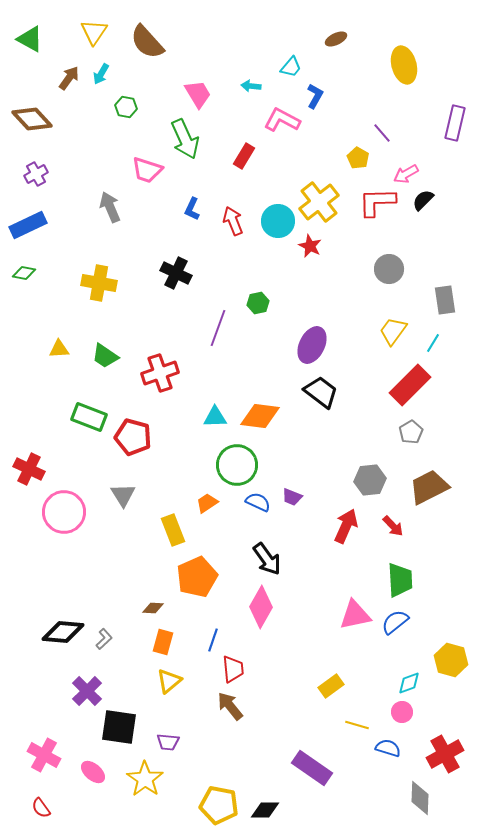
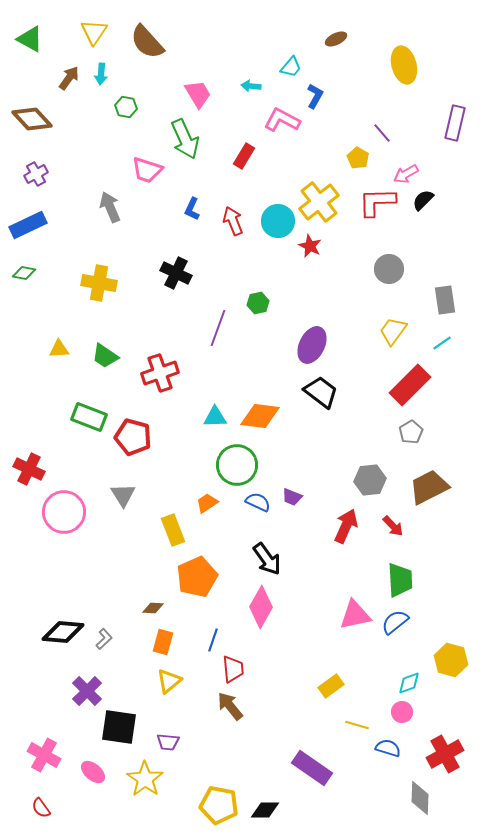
cyan arrow at (101, 74): rotated 25 degrees counterclockwise
cyan line at (433, 343): moved 9 px right; rotated 24 degrees clockwise
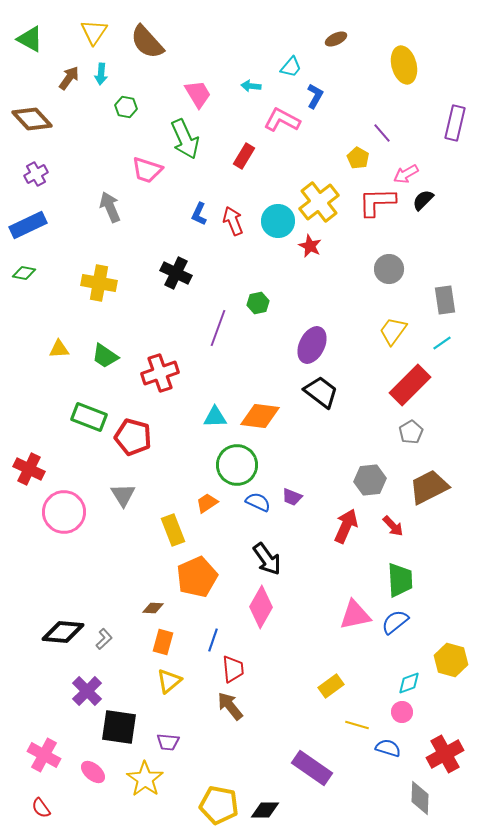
blue L-shape at (192, 209): moved 7 px right, 5 px down
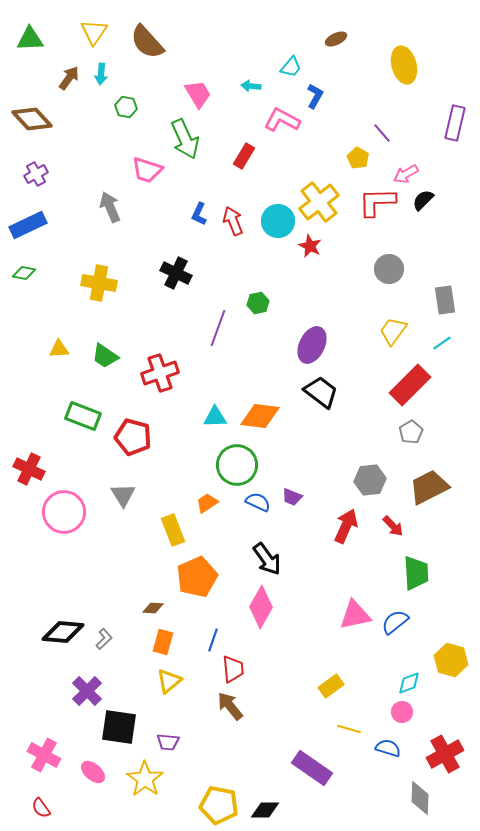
green triangle at (30, 39): rotated 32 degrees counterclockwise
green rectangle at (89, 417): moved 6 px left, 1 px up
green trapezoid at (400, 580): moved 16 px right, 7 px up
yellow line at (357, 725): moved 8 px left, 4 px down
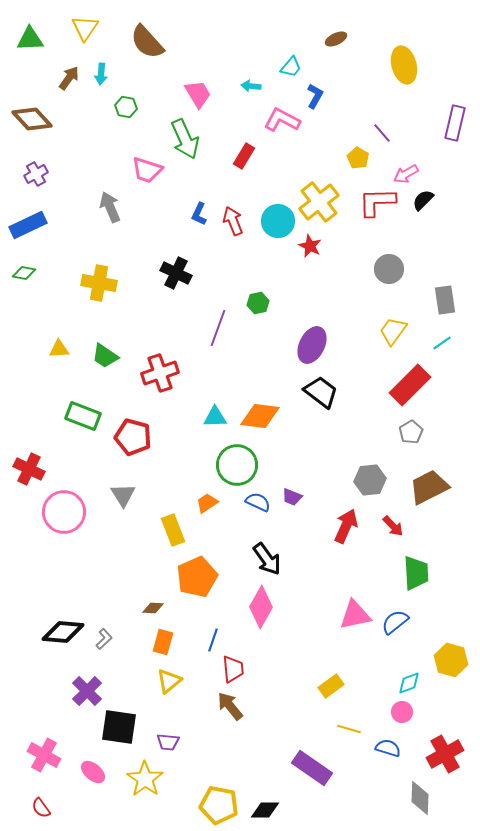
yellow triangle at (94, 32): moved 9 px left, 4 px up
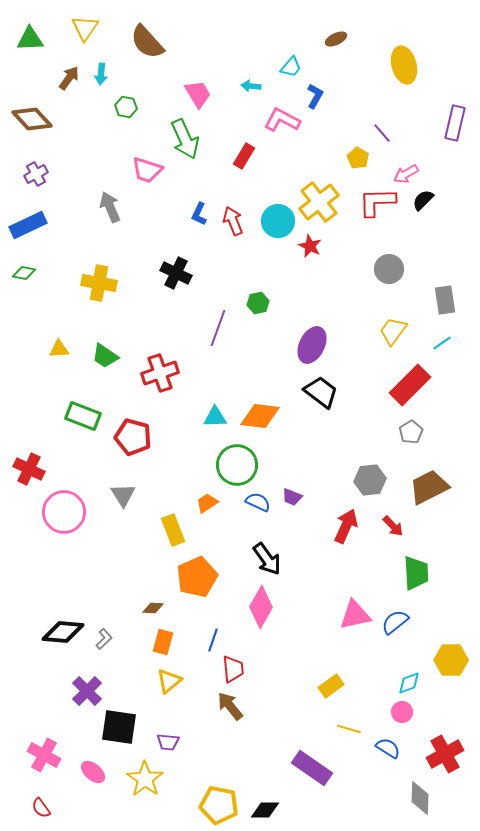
yellow hexagon at (451, 660): rotated 16 degrees counterclockwise
blue semicircle at (388, 748): rotated 15 degrees clockwise
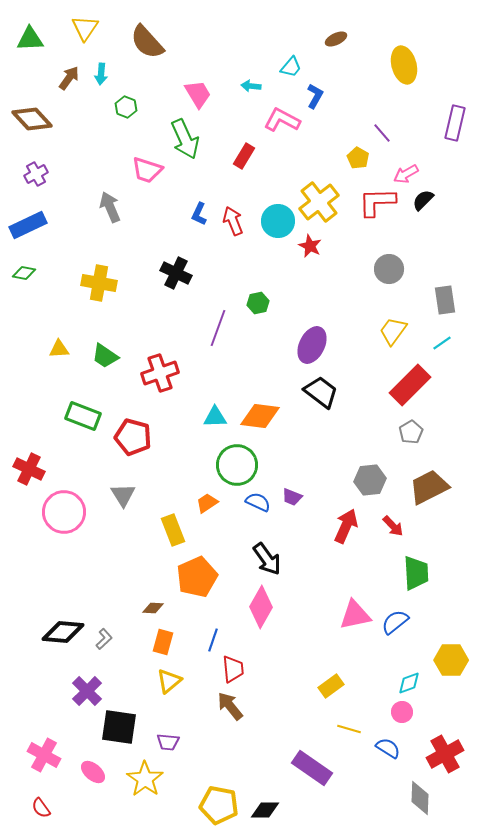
green hexagon at (126, 107): rotated 10 degrees clockwise
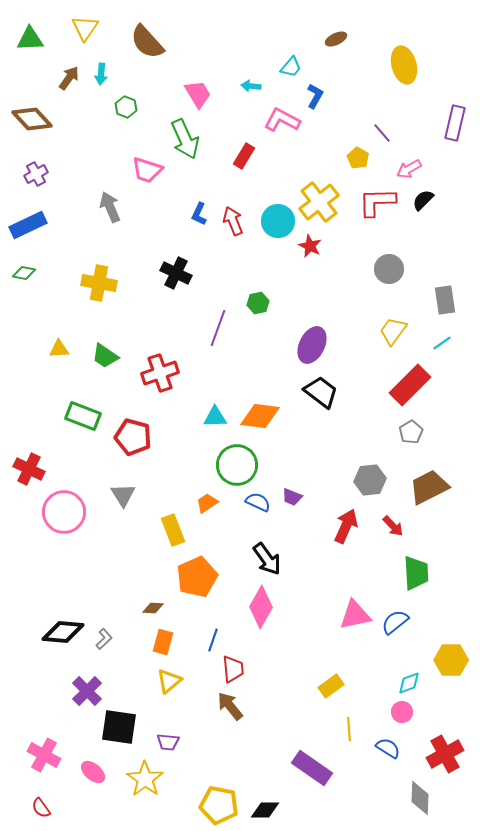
pink arrow at (406, 174): moved 3 px right, 5 px up
yellow line at (349, 729): rotated 70 degrees clockwise
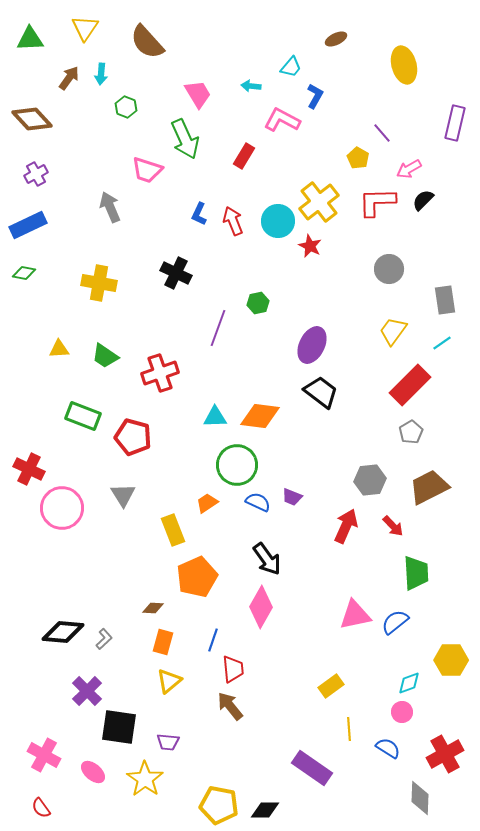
pink circle at (64, 512): moved 2 px left, 4 px up
